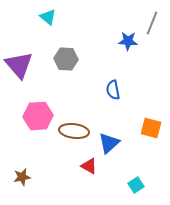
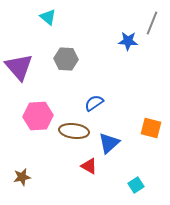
purple triangle: moved 2 px down
blue semicircle: moved 19 px left, 13 px down; rotated 66 degrees clockwise
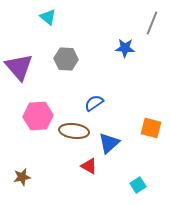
blue star: moved 3 px left, 7 px down
cyan square: moved 2 px right
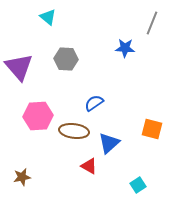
orange square: moved 1 px right, 1 px down
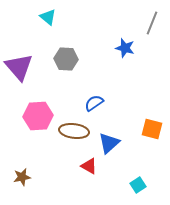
blue star: rotated 12 degrees clockwise
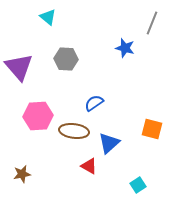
brown star: moved 3 px up
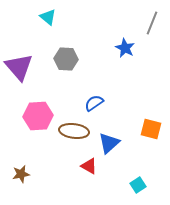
blue star: rotated 12 degrees clockwise
orange square: moved 1 px left
brown star: moved 1 px left
